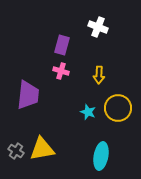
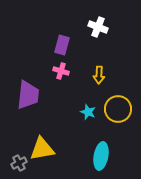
yellow circle: moved 1 px down
gray cross: moved 3 px right, 12 px down; rotated 28 degrees clockwise
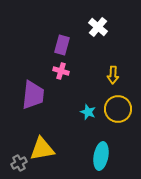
white cross: rotated 18 degrees clockwise
yellow arrow: moved 14 px right
purple trapezoid: moved 5 px right
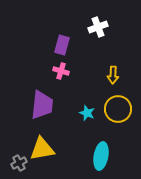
white cross: rotated 30 degrees clockwise
purple trapezoid: moved 9 px right, 10 px down
cyan star: moved 1 px left, 1 px down
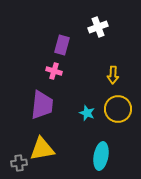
pink cross: moved 7 px left
gray cross: rotated 21 degrees clockwise
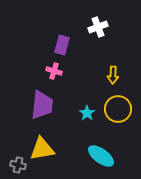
cyan star: rotated 14 degrees clockwise
cyan ellipse: rotated 64 degrees counterclockwise
gray cross: moved 1 px left, 2 px down; rotated 21 degrees clockwise
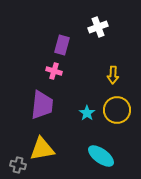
yellow circle: moved 1 px left, 1 px down
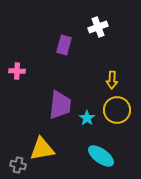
purple rectangle: moved 2 px right
pink cross: moved 37 px left; rotated 14 degrees counterclockwise
yellow arrow: moved 1 px left, 5 px down
purple trapezoid: moved 18 px right
cyan star: moved 5 px down
